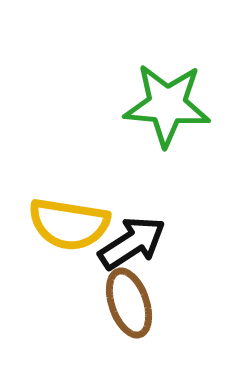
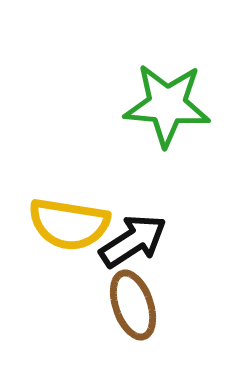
black arrow: moved 1 px right, 2 px up
brown ellipse: moved 4 px right, 2 px down
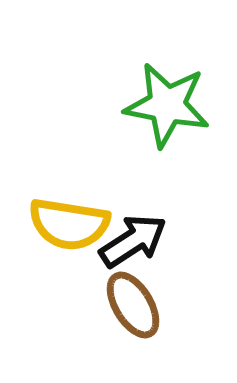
green star: rotated 6 degrees clockwise
brown ellipse: rotated 12 degrees counterclockwise
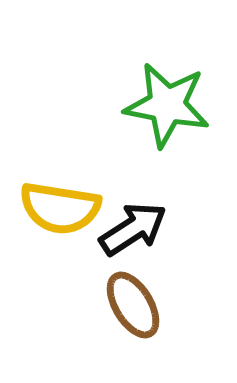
yellow semicircle: moved 9 px left, 16 px up
black arrow: moved 12 px up
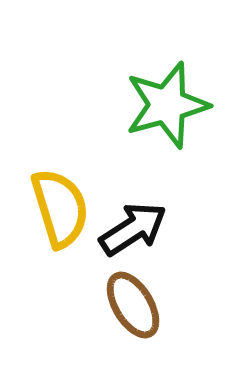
green star: rotated 26 degrees counterclockwise
yellow semicircle: rotated 116 degrees counterclockwise
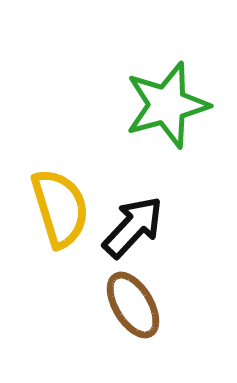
black arrow: moved 2 px up; rotated 14 degrees counterclockwise
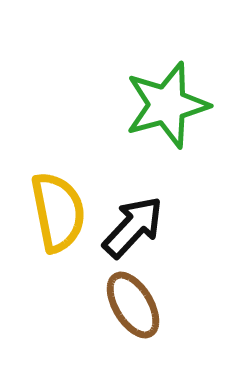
yellow semicircle: moved 2 px left, 4 px down; rotated 6 degrees clockwise
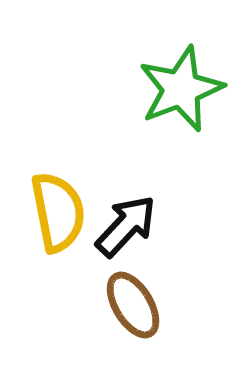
green star: moved 14 px right, 16 px up; rotated 6 degrees counterclockwise
black arrow: moved 7 px left, 1 px up
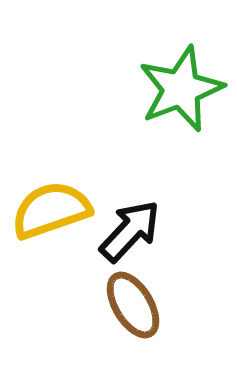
yellow semicircle: moved 7 px left, 2 px up; rotated 98 degrees counterclockwise
black arrow: moved 4 px right, 5 px down
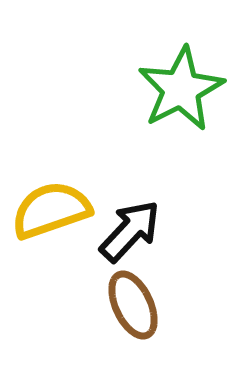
green star: rotated 6 degrees counterclockwise
brown ellipse: rotated 6 degrees clockwise
